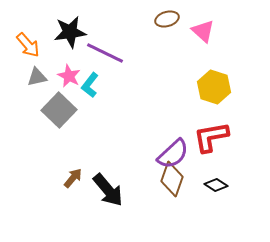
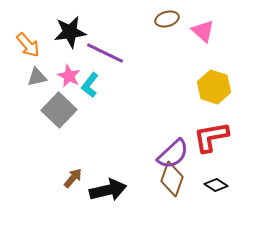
black arrow: rotated 63 degrees counterclockwise
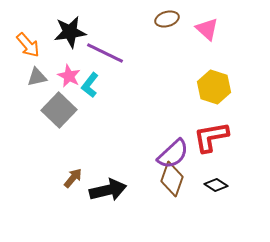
pink triangle: moved 4 px right, 2 px up
